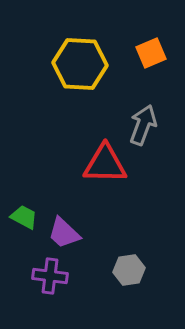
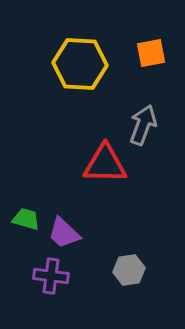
orange square: rotated 12 degrees clockwise
green trapezoid: moved 2 px right, 2 px down; rotated 12 degrees counterclockwise
purple cross: moved 1 px right
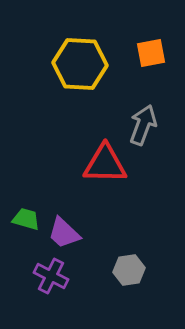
purple cross: rotated 20 degrees clockwise
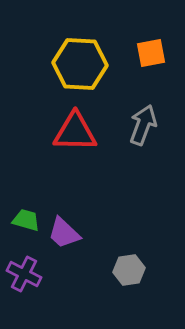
red triangle: moved 30 px left, 32 px up
green trapezoid: moved 1 px down
purple cross: moved 27 px left, 2 px up
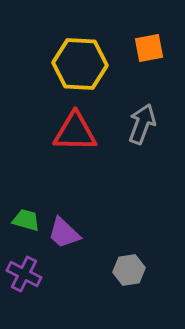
orange square: moved 2 px left, 5 px up
gray arrow: moved 1 px left, 1 px up
